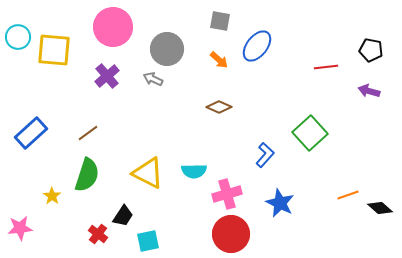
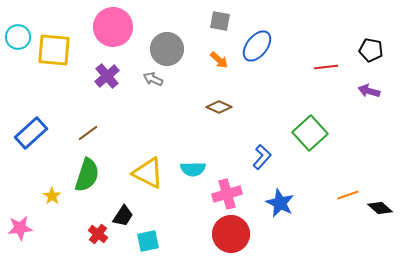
blue L-shape: moved 3 px left, 2 px down
cyan semicircle: moved 1 px left, 2 px up
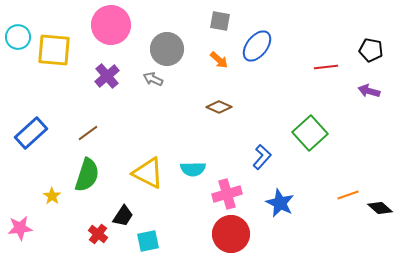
pink circle: moved 2 px left, 2 px up
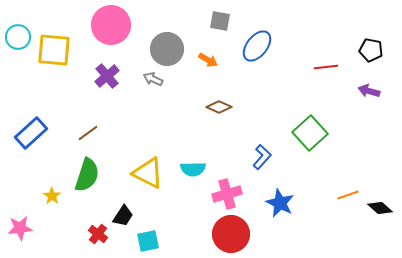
orange arrow: moved 11 px left; rotated 12 degrees counterclockwise
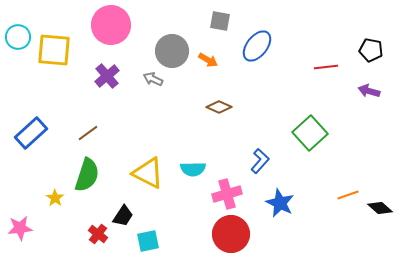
gray circle: moved 5 px right, 2 px down
blue L-shape: moved 2 px left, 4 px down
yellow star: moved 3 px right, 2 px down
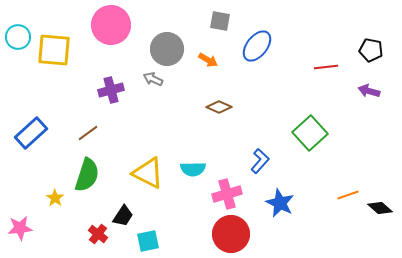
gray circle: moved 5 px left, 2 px up
purple cross: moved 4 px right, 14 px down; rotated 25 degrees clockwise
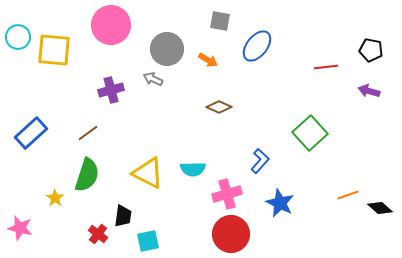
black trapezoid: rotated 25 degrees counterclockwise
pink star: rotated 20 degrees clockwise
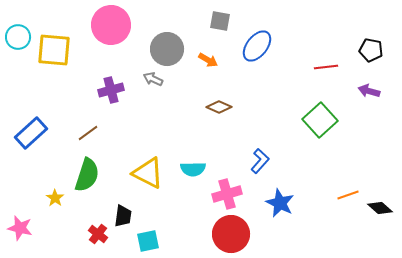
green square: moved 10 px right, 13 px up
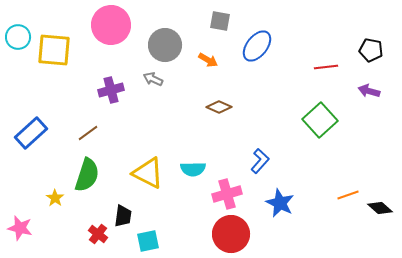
gray circle: moved 2 px left, 4 px up
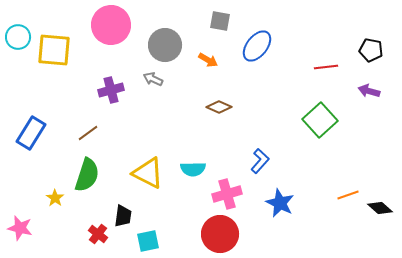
blue rectangle: rotated 16 degrees counterclockwise
red circle: moved 11 px left
